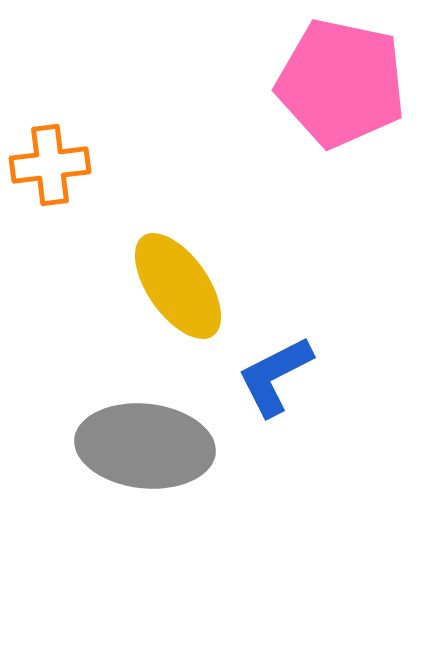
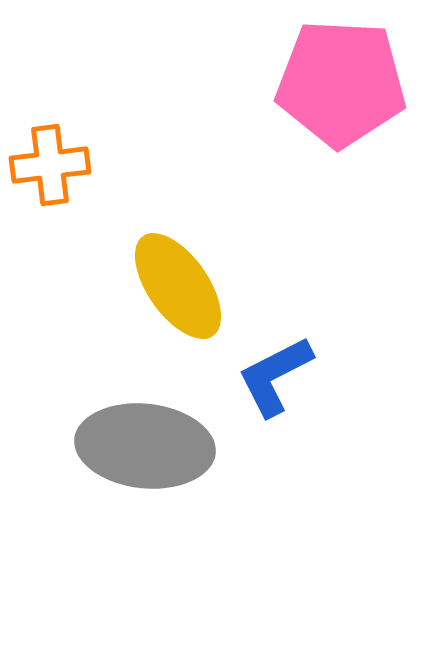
pink pentagon: rotated 9 degrees counterclockwise
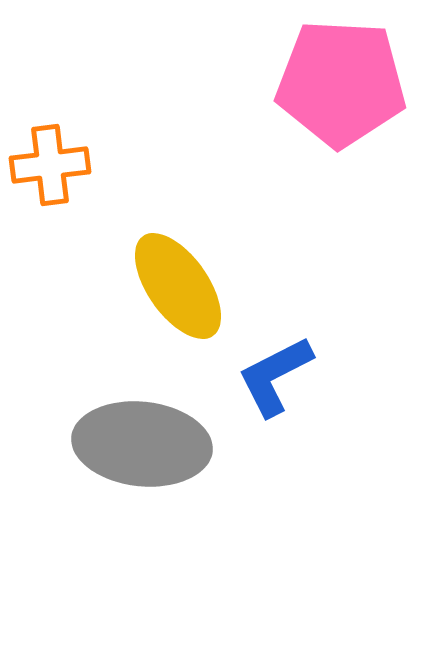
gray ellipse: moved 3 px left, 2 px up
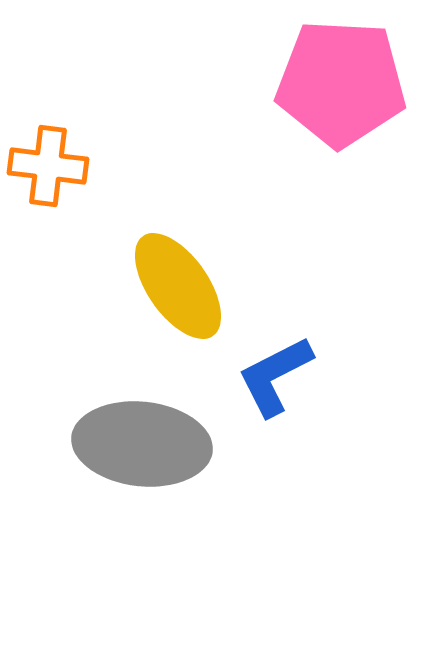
orange cross: moved 2 px left, 1 px down; rotated 14 degrees clockwise
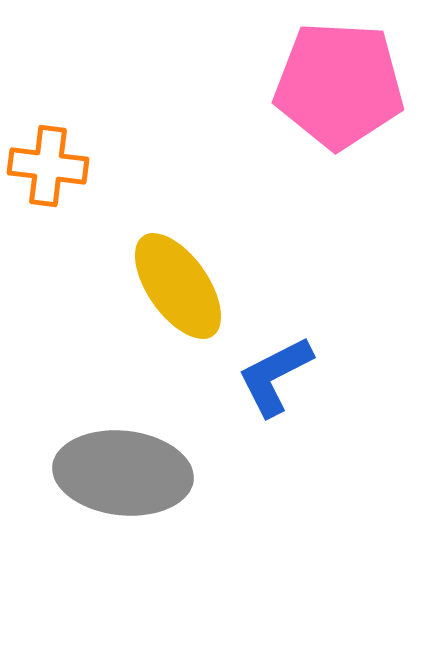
pink pentagon: moved 2 px left, 2 px down
gray ellipse: moved 19 px left, 29 px down
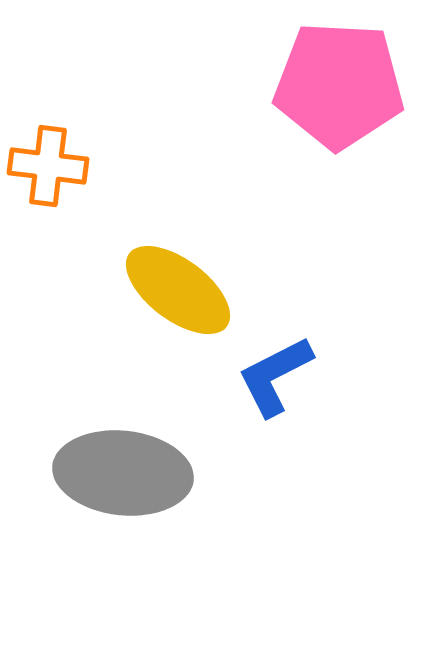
yellow ellipse: moved 4 px down; rotated 18 degrees counterclockwise
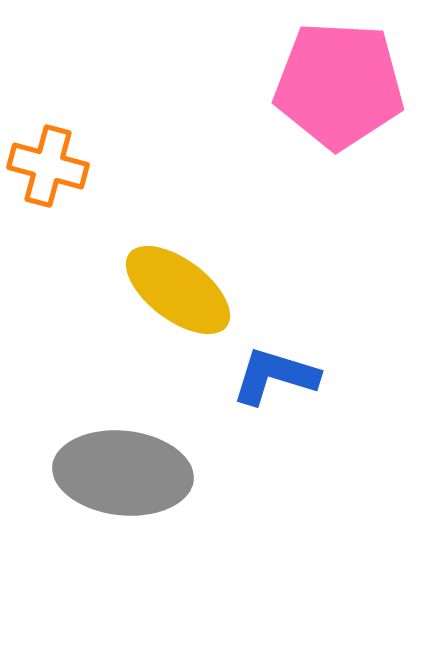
orange cross: rotated 8 degrees clockwise
blue L-shape: rotated 44 degrees clockwise
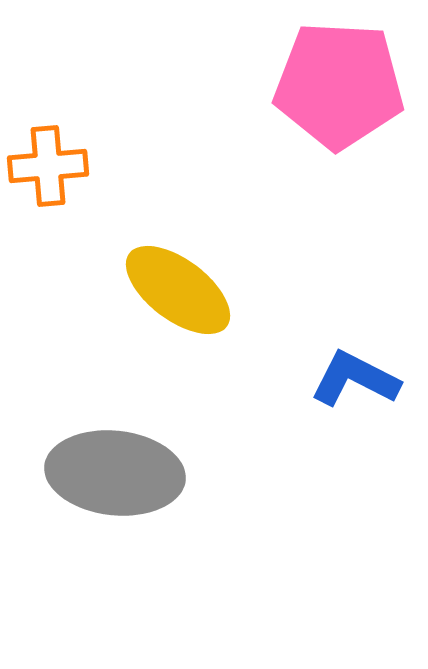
orange cross: rotated 20 degrees counterclockwise
blue L-shape: moved 80 px right, 3 px down; rotated 10 degrees clockwise
gray ellipse: moved 8 px left
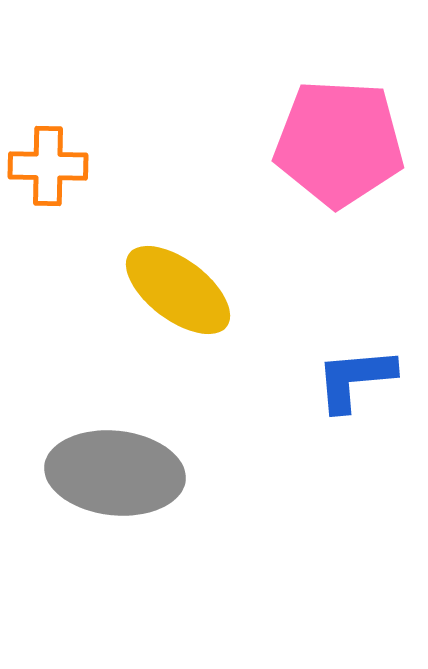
pink pentagon: moved 58 px down
orange cross: rotated 6 degrees clockwise
blue L-shape: rotated 32 degrees counterclockwise
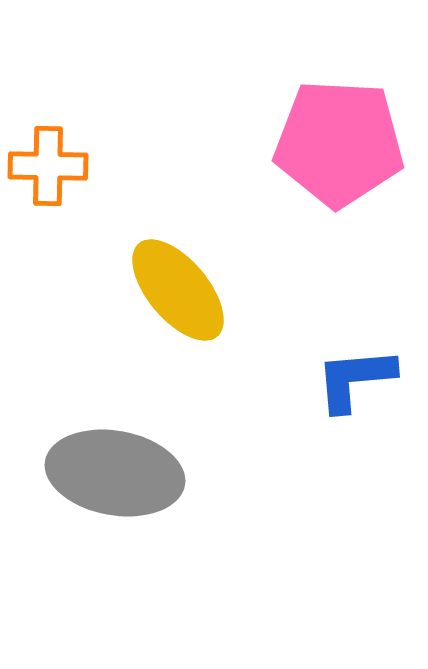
yellow ellipse: rotated 13 degrees clockwise
gray ellipse: rotated 4 degrees clockwise
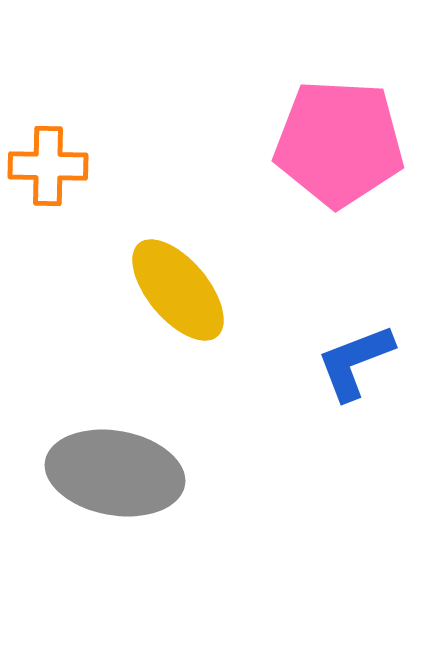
blue L-shape: moved 17 px up; rotated 16 degrees counterclockwise
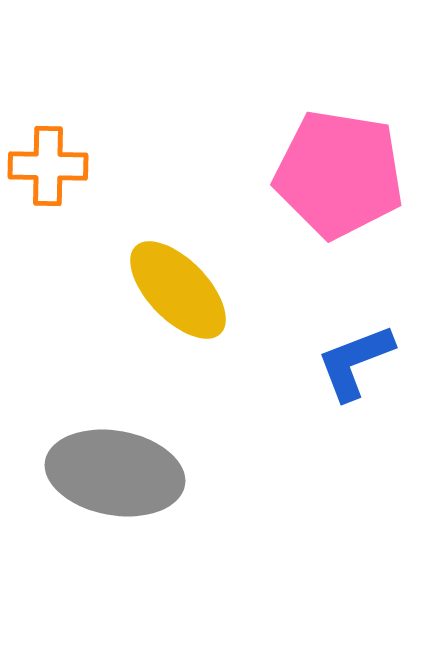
pink pentagon: moved 31 px down; rotated 6 degrees clockwise
yellow ellipse: rotated 4 degrees counterclockwise
